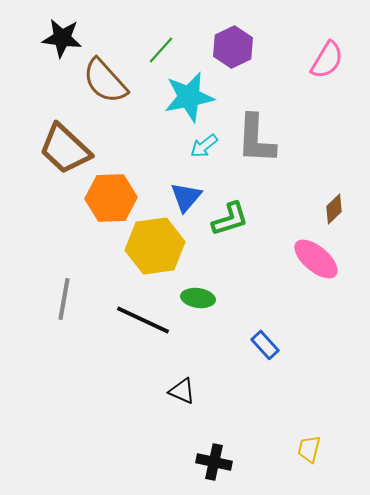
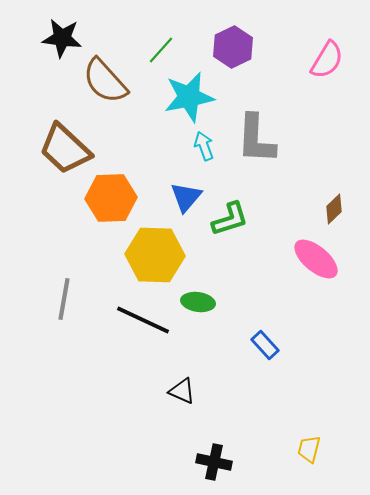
cyan arrow: rotated 108 degrees clockwise
yellow hexagon: moved 9 px down; rotated 10 degrees clockwise
green ellipse: moved 4 px down
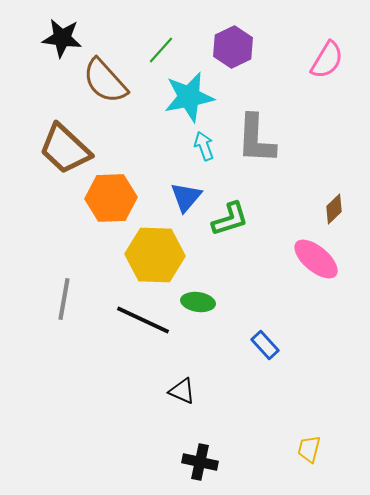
black cross: moved 14 px left
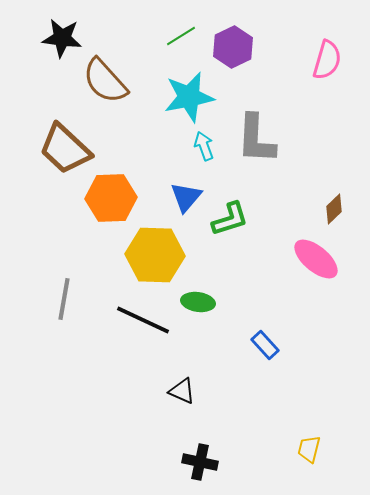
green line: moved 20 px right, 14 px up; rotated 16 degrees clockwise
pink semicircle: rotated 15 degrees counterclockwise
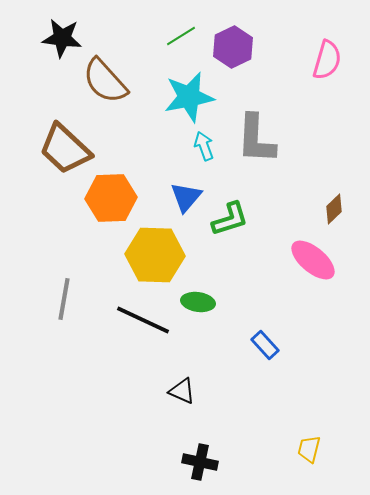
pink ellipse: moved 3 px left, 1 px down
